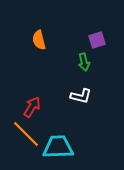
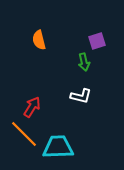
purple square: moved 1 px down
orange line: moved 2 px left
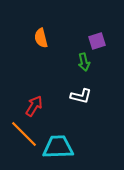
orange semicircle: moved 2 px right, 2 px up
red arrow: moved 2 px right, 1 px up
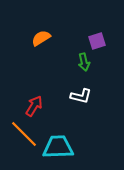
orange semicircle: rotated 72 degrees clockwise
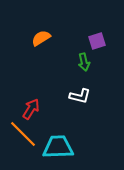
white L-shape: moved 1 px left
red arrow: moved 3 px left, 3 px down
orange line: moved 1 px left
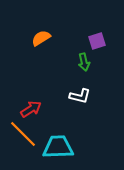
red arrow: rotated 25 degrees clockwise
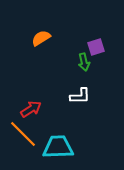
purple square: moved 1 px left, 6 px down
white L-shape: rotated 15 degrees counterclockwise
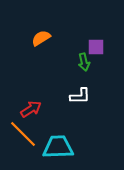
purple square: rotated 18 degrees clockwise
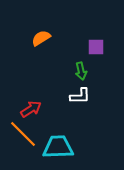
green arrow: moved 3 px left, 9 px down
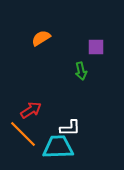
white L-shape: moved 10 px left, 32 px down
red arrow: moved 1 px down
